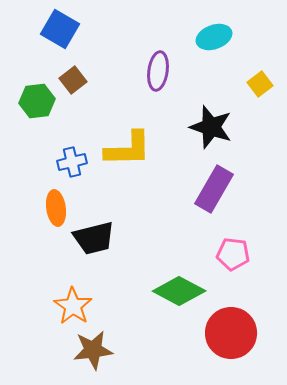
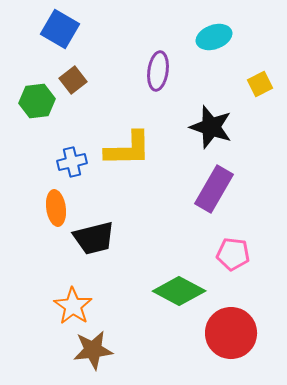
yellow square: rotated 10 degrees clockwise
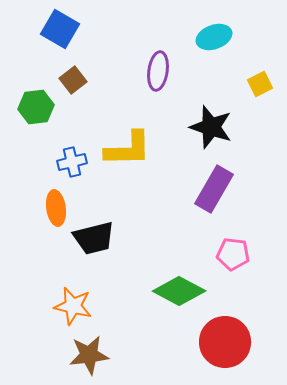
green hexagon: moved 1 px left, 6 px down
orange star: rotated 21 degrees counterclockwise
red circle: moved 6 px left, 9 px down
brown star: moved 4 px left, 5 px down
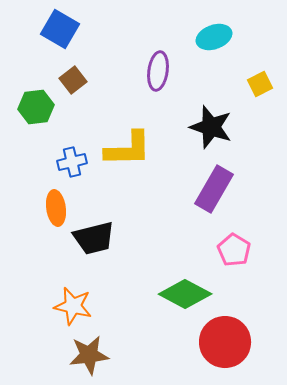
pink pentagon: moved 1 px right, 4 px up; rotated 24 degrees clockwise
green diamond: moved 6 px right, 3 px down
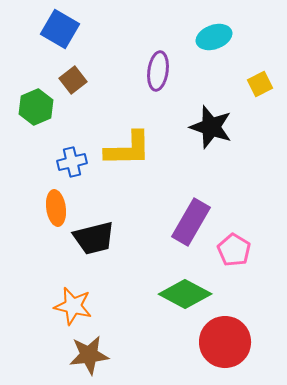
green hexagon: rotated 16 degrees counterclockwise
purple rectangle: moved 23 px left, 33 px down
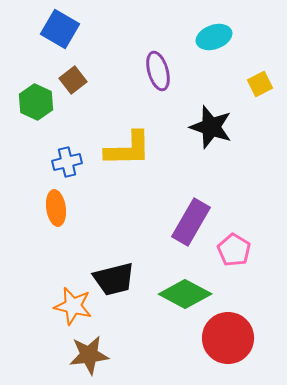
purple ellipse: rotated 24 degrees counterclockwise
green hexagon: moved 5 px up; rotated 12 degrees counterclockwise
blue cross: moved 5 px left
black trapezoid: moved 20 px right, 41 px down
red circle: moved 3 px right, 4 px up
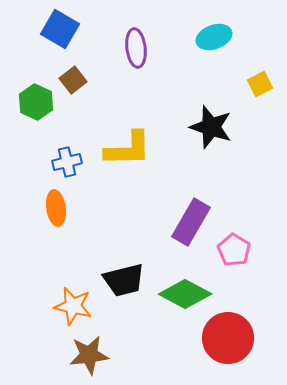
purple ellipse: moved 22 px left, 23 px up; rotated 9 degrees clockwise
black trapezoid: moved 10 px right, 1 px down
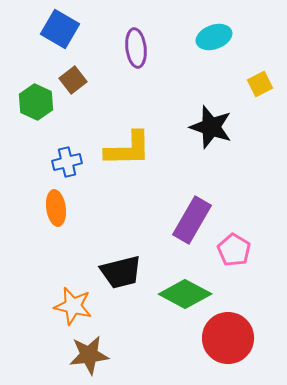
purple rectangle: moved 1 px right, 2 px up
black trapezoid: moved 3 px left, 8 px up
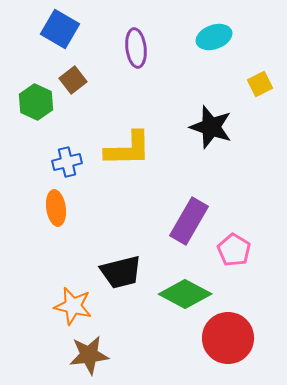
purple rectangle: moved 3 px left, 1 px down
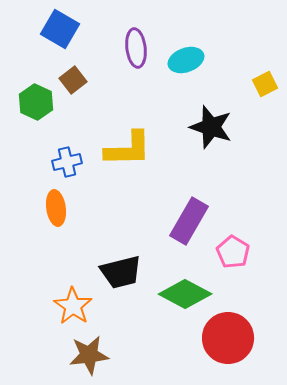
cyan ellipse: moved 28 px left, 23 px down
yellow square: moved 5 px right
pink pentagon: moved 1 px left, 2 px down
orange star: rotated 21 degrees clockwise
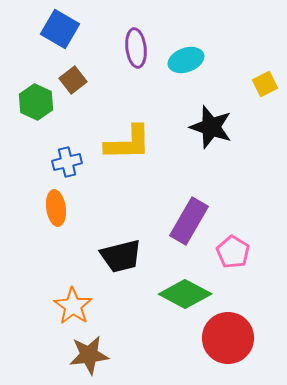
yellow L-shape: moved 6 px up
black trapezoid: moved 16 px up
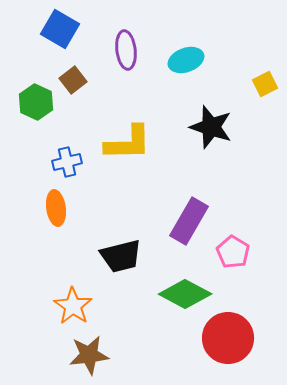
purple ellipse: moved 10 px left, 2 px down
